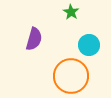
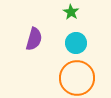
cyan circle: moved 13 px left, 2 px up
orange circle: moved 6 px right, 2 px down
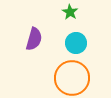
green star: moved 1 px left
orange circle: moved 5 px left
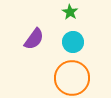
purple semicircle: rotated 20 degrees clockwise
cyan circle: moved 3 px left, 1 px up
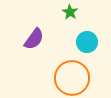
cyan circle: moved 14 px right
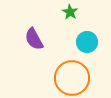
purple semicircle: rotated 115 degrees clockwise
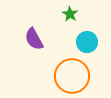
green star: moved 2 px down
orange circle: moved 2 px up
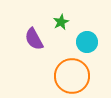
green star: moved 9 px left, 8 px down; rotated 14 degrees clockwise
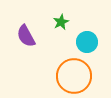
purple semicircle: moved 8 px left, 3 px up
orange circle: moved 2 px right
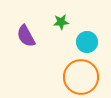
green star: rotated 21 degrees clockwise
orange circle: moved 7 px right, 1 px down
